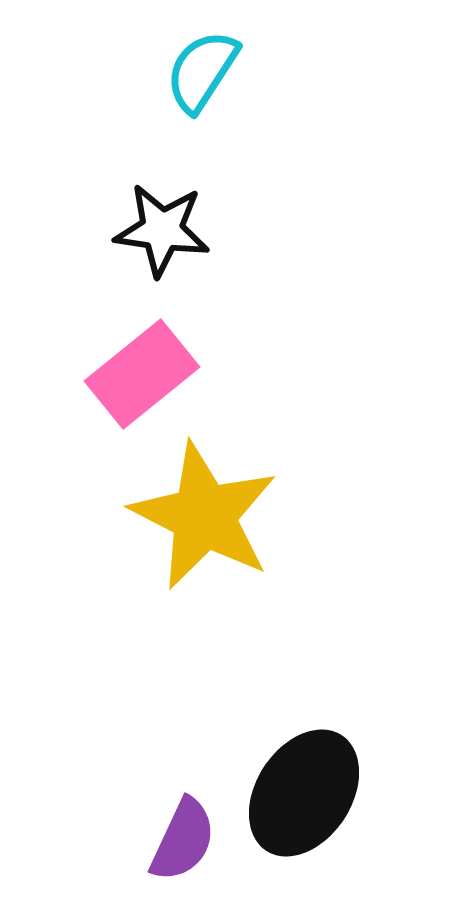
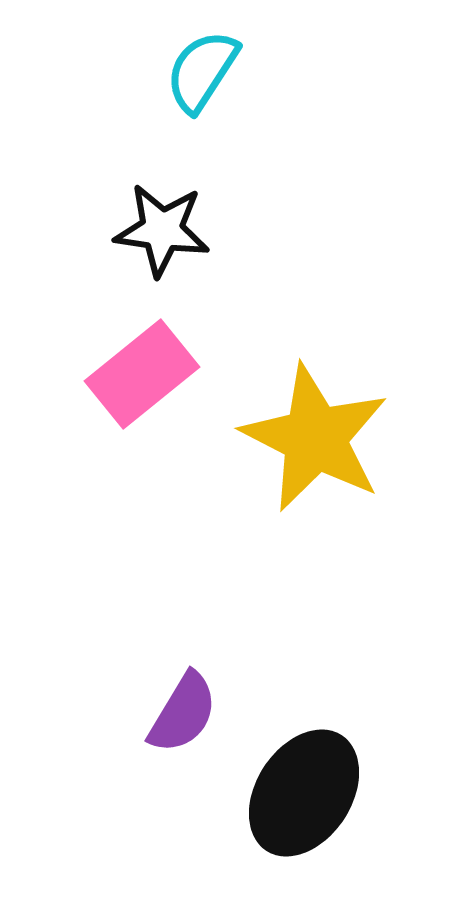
yellow star: moved 111 px right, 78 px up
purple semicircle: moved 127 px up; rotated 6 degrees clockwise
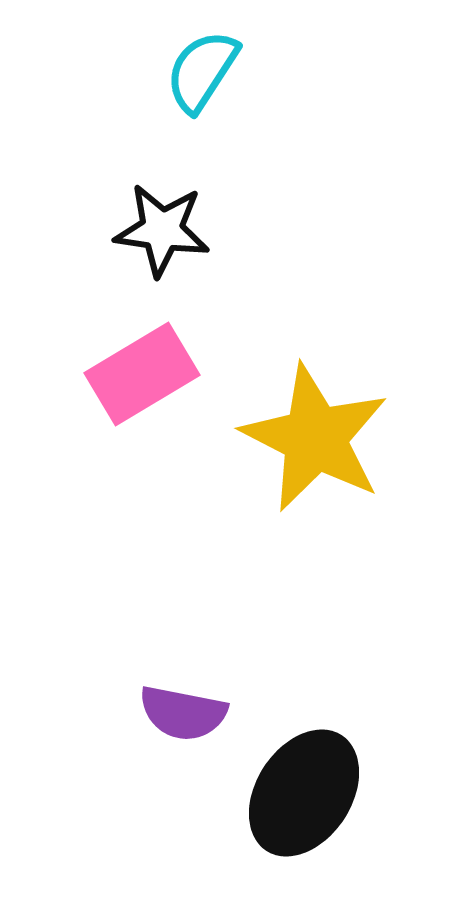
pink rectangle: rotated 8 degrees clockwise
purple semicircle: rotated 70 degrees clockwise
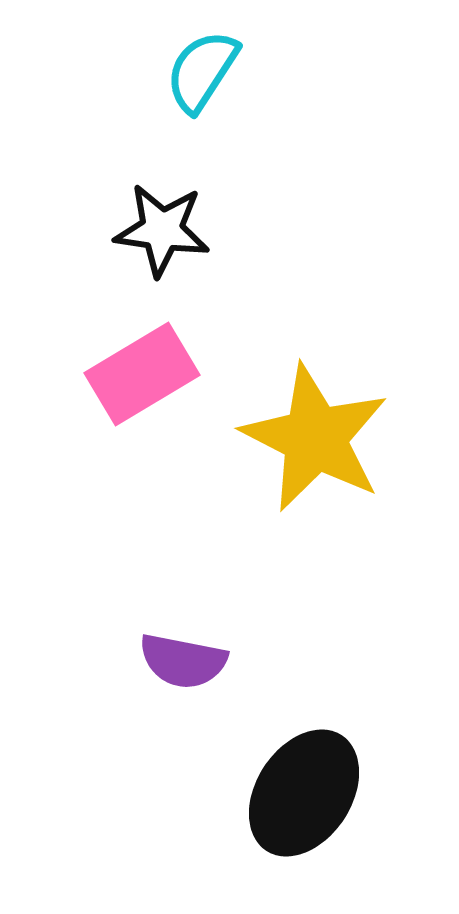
purple semicircle: moved 52 px up
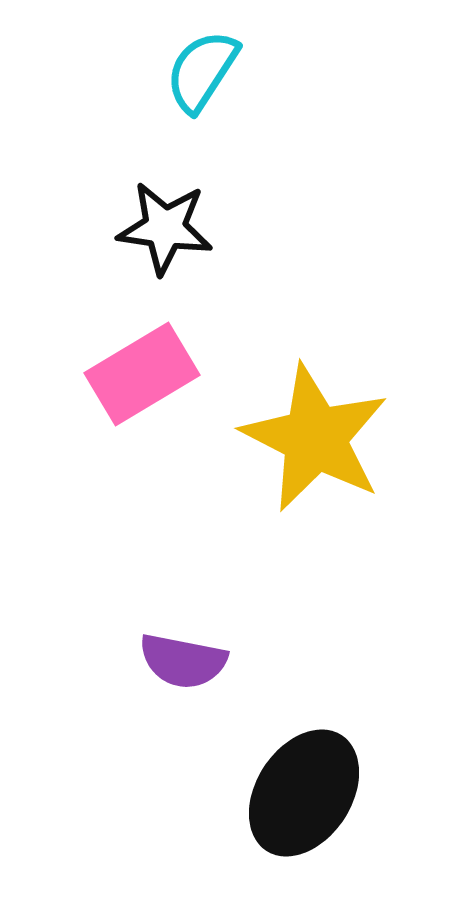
black star: moved 3 px right, 2 px up
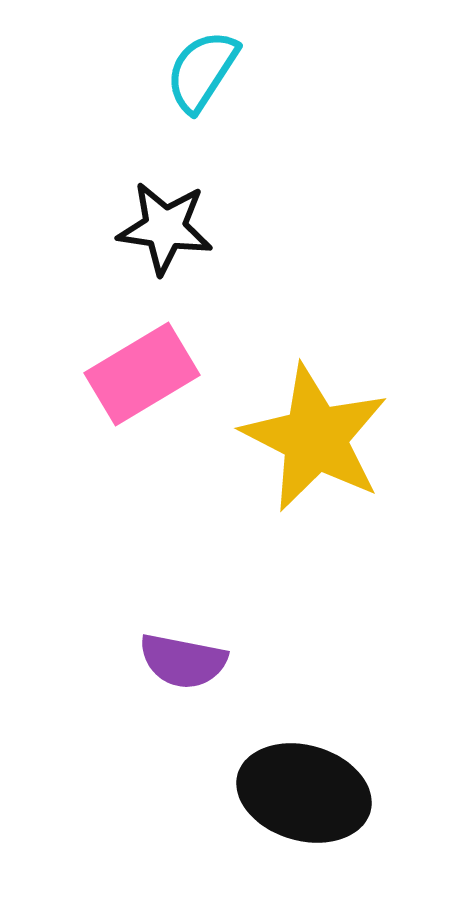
black ellipse: rotated 73 degrees clockwise
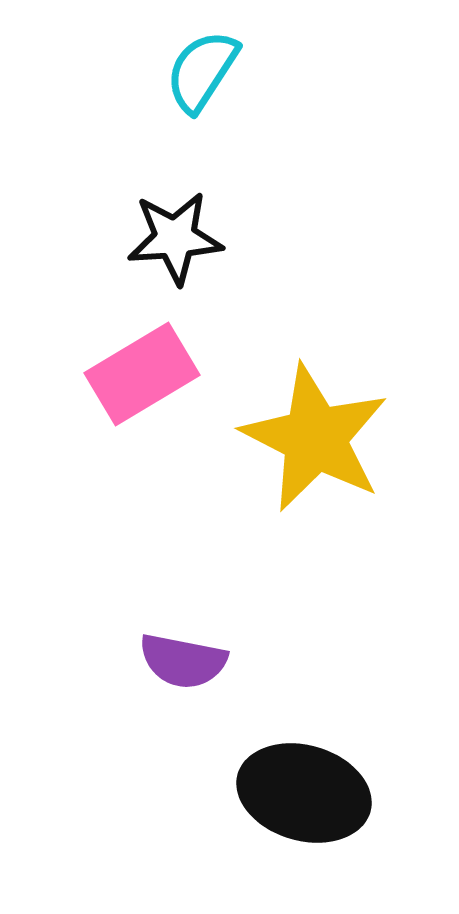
black star: moved 10 px right, 10 px down; rotated 12 degrees counterclockwise
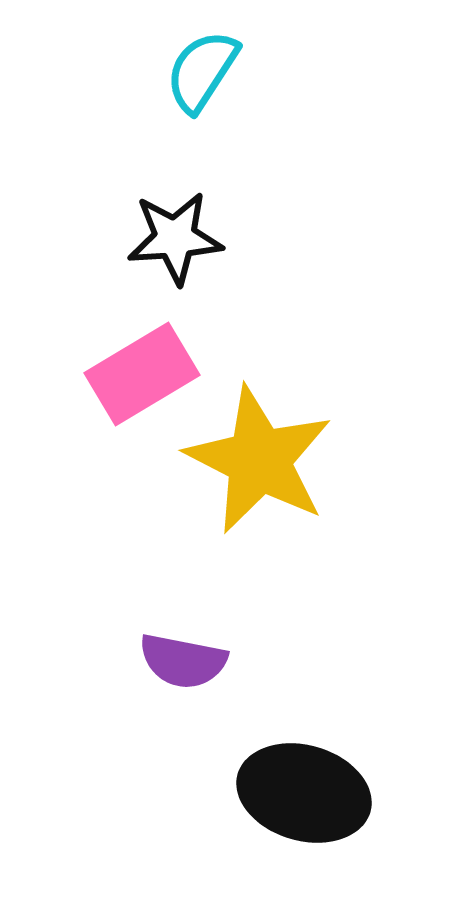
yellow star: moved 56 px left, 22 px down
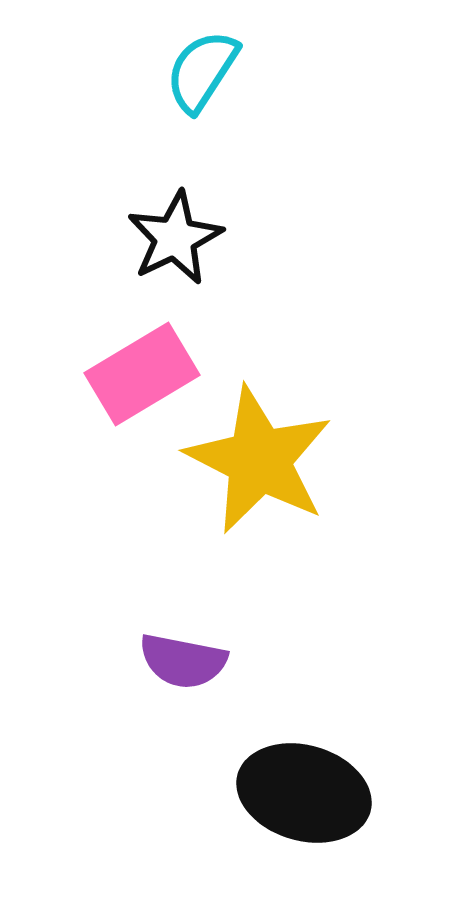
black star: rotated 22 degrees counterclockwise
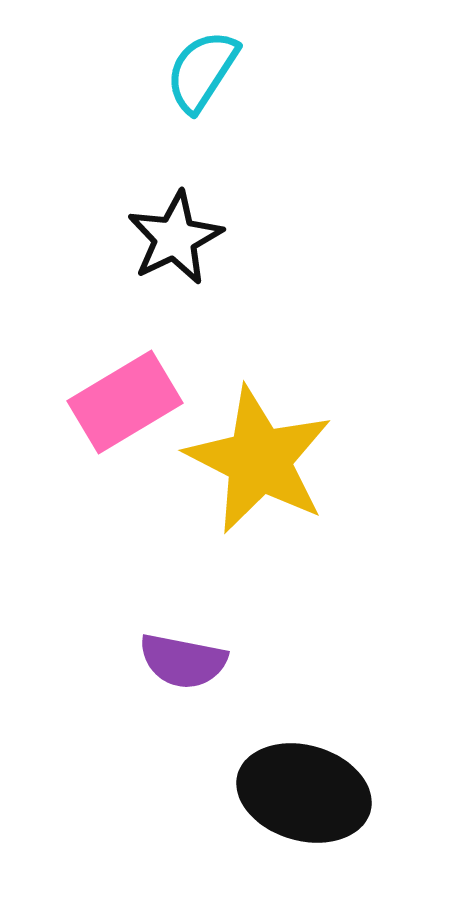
pink rectangle: moved 17 px left, 28 px down
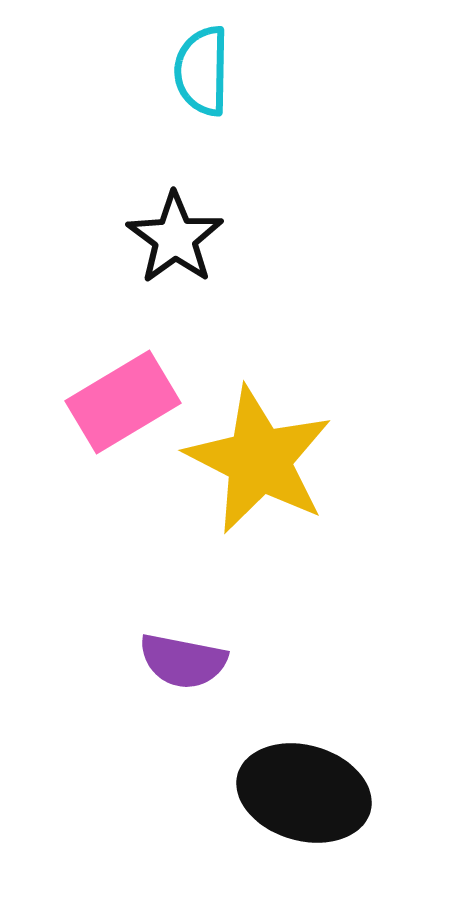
cyan semicircle: rotated 32 degrees counterclockwise
black star: rotated 10 degrees counterclockwise
pink rectangle: moved 2 px left
